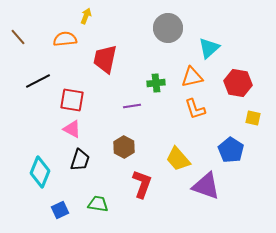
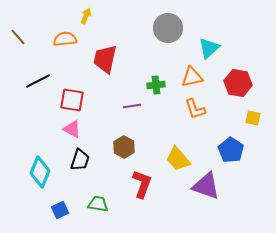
green cross: moved 2 px down
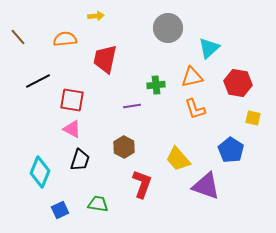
yellow arrow: moved 10 px right; rotated 63 degrees clockwise
